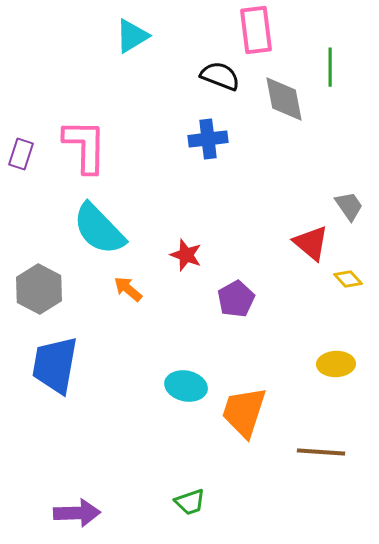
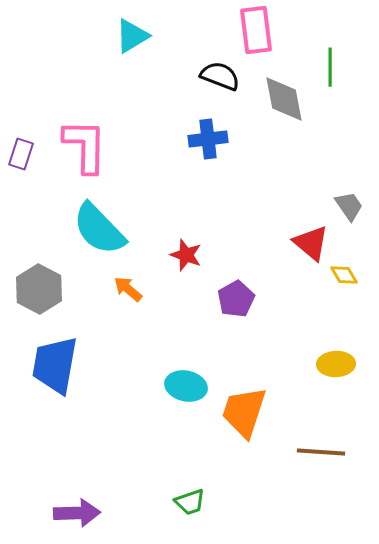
yellow diamond: moved 4 px left, 4 px up; rotated 12 degrees clockwise
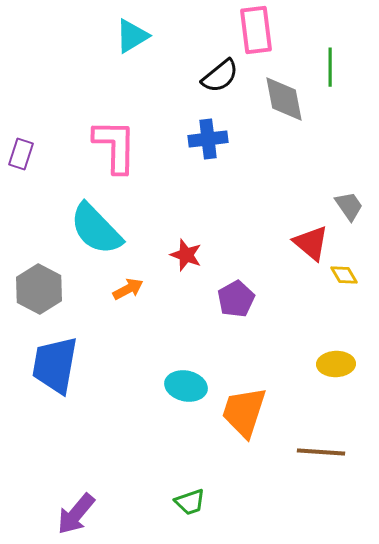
black semicircle: rotated 120 degrees clockwise
pink L-shape: moved 30 px right
cyan semicircle: moved 3 px left
orange arrow: rotated 112 degrees clockwise
purple arrow: moved 1 px left, 1 px down; rotated 132 degrees clockwise
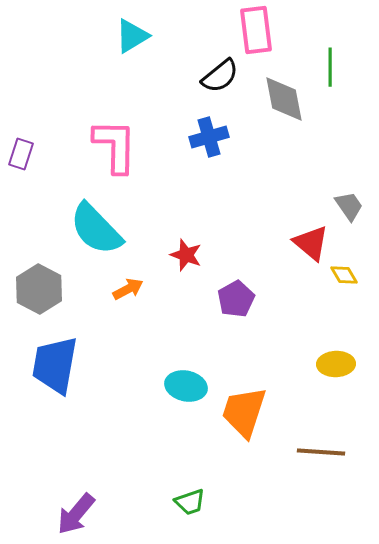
blue cross: moved 1 px right, 2 px up; rotated 9 degrees counterclockwise
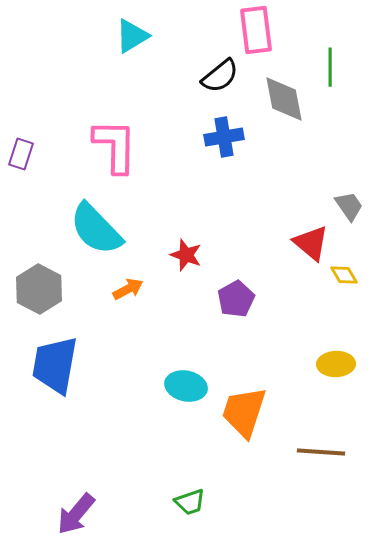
blue cross: moved 15 px right; rotated 6 degrees clockwise
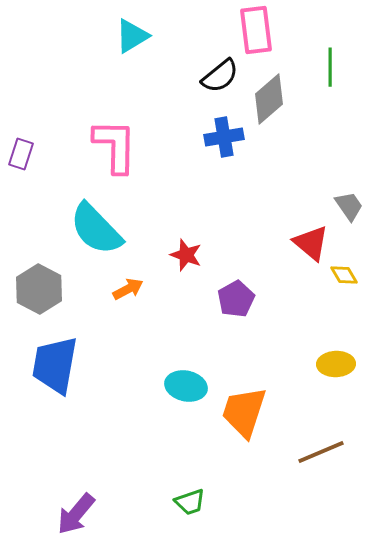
gray diamond: moved 15 px left; rotated 60 degrees clockwise
brown line: rotated 27 degrees counterclockwise
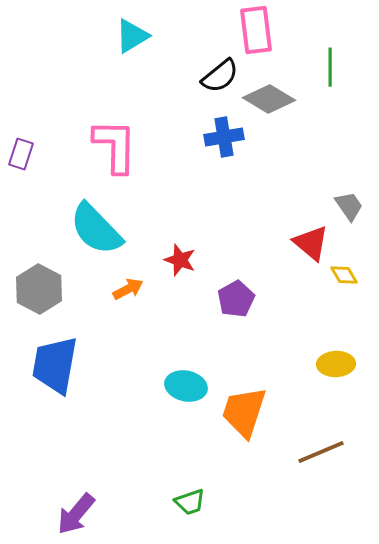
gray diamond: rotated 72 degrees clockwise
red star: moved 6 px left, 5 px down
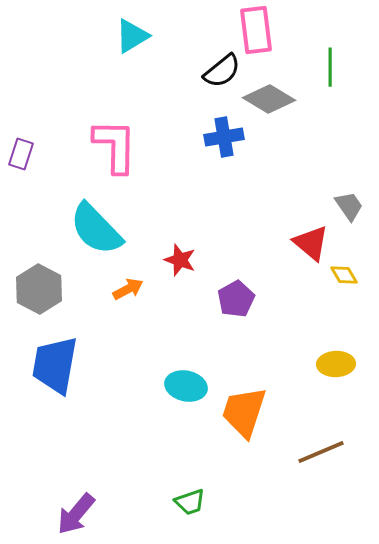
black semicircle: moved 2 px right, 5 px up
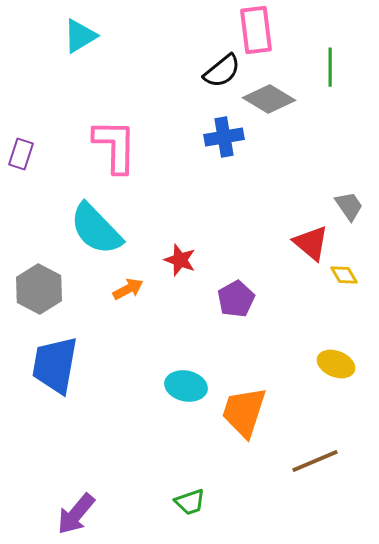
cyan triangle: moved 52 px left
yellow ellipse: rotated 24 degrees clockwise
brown line: moved 6 px left, 9 px down
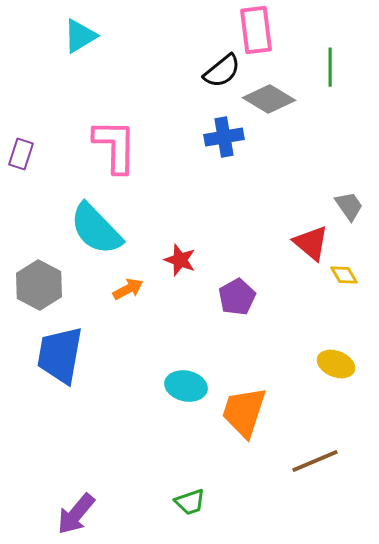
gray hexagon: moved 4 px up
purple pentagon: moved 1 px right, 2 px up
blue trapezoid: moved 5 px right, 10 px up
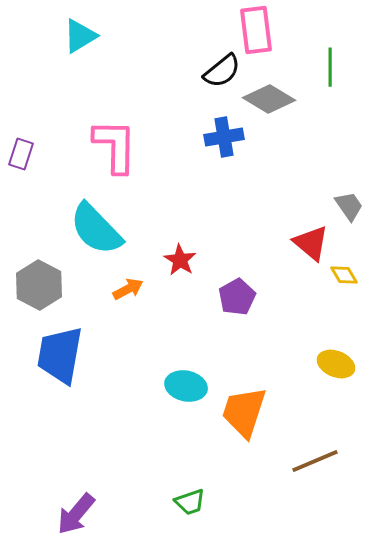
red star: rotated 12 degrees clockwise
